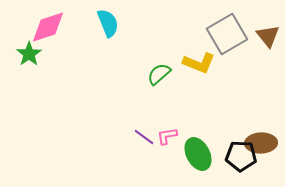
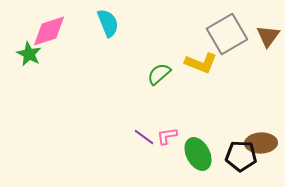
pink diamond: moved 1 px right, 4 px down
brown triangle: rotated 15 degrees clockwise
green star: rotated 10 degrees counterclockwise
yellow L-shape: moved 2 px right
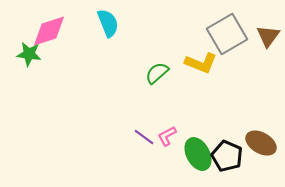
green star: rotated 20 degrees counterclockwise
green semicircle: moved 2 px left, 1 px up
pink L-shape: rotated 20 degrees counterclockwise
brown ellipse: rotated 32 degrees clockwise
black pentagon: moved 14 px left; rotated 20 degrees clockwise
